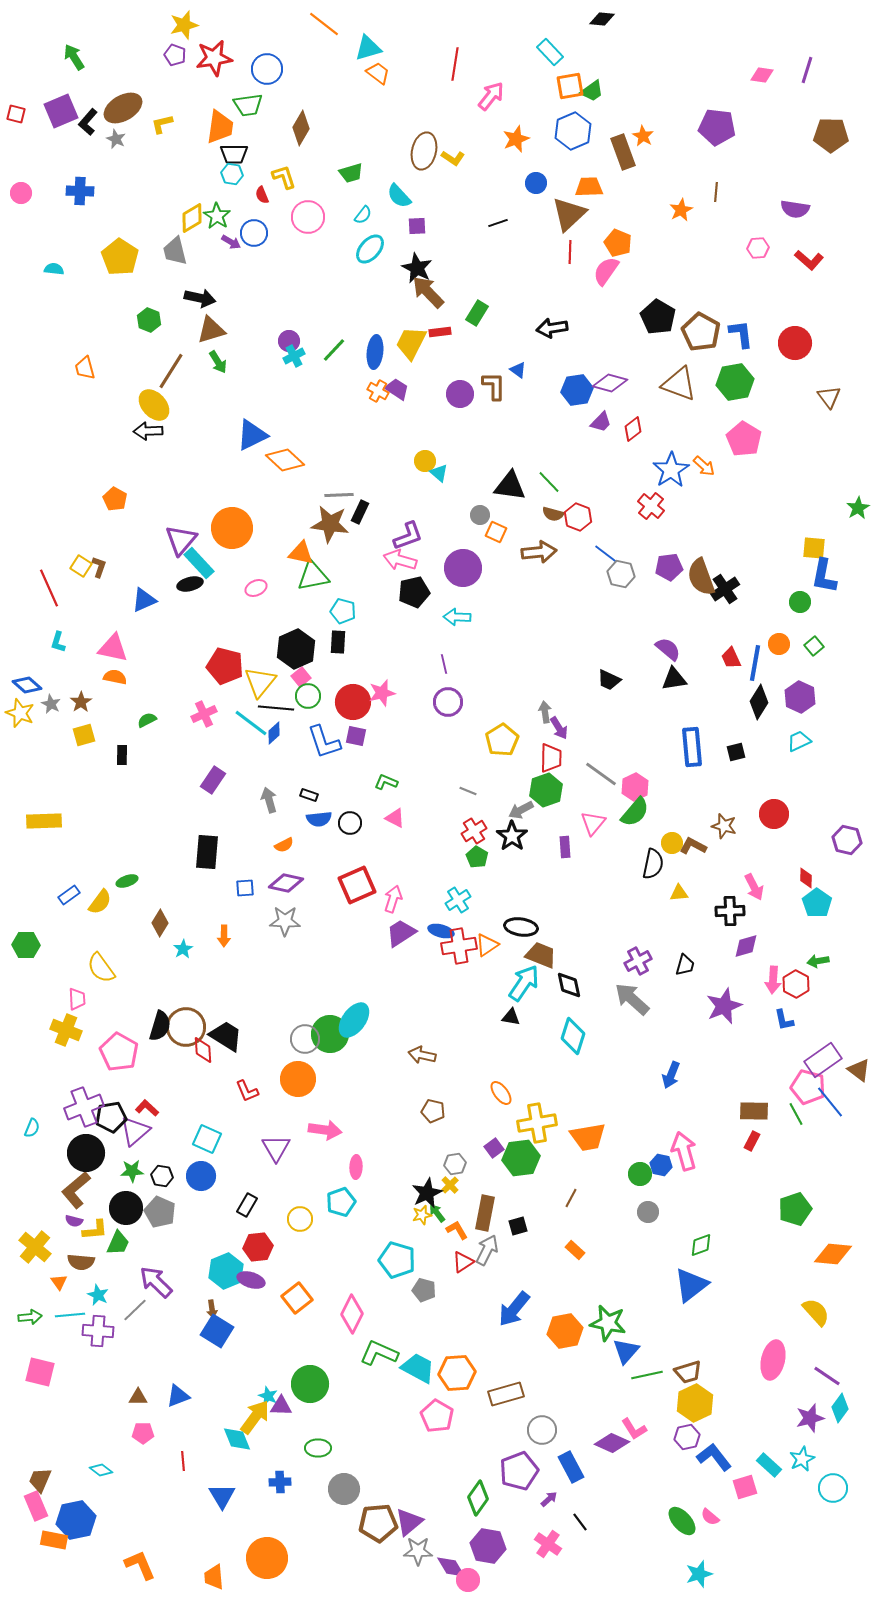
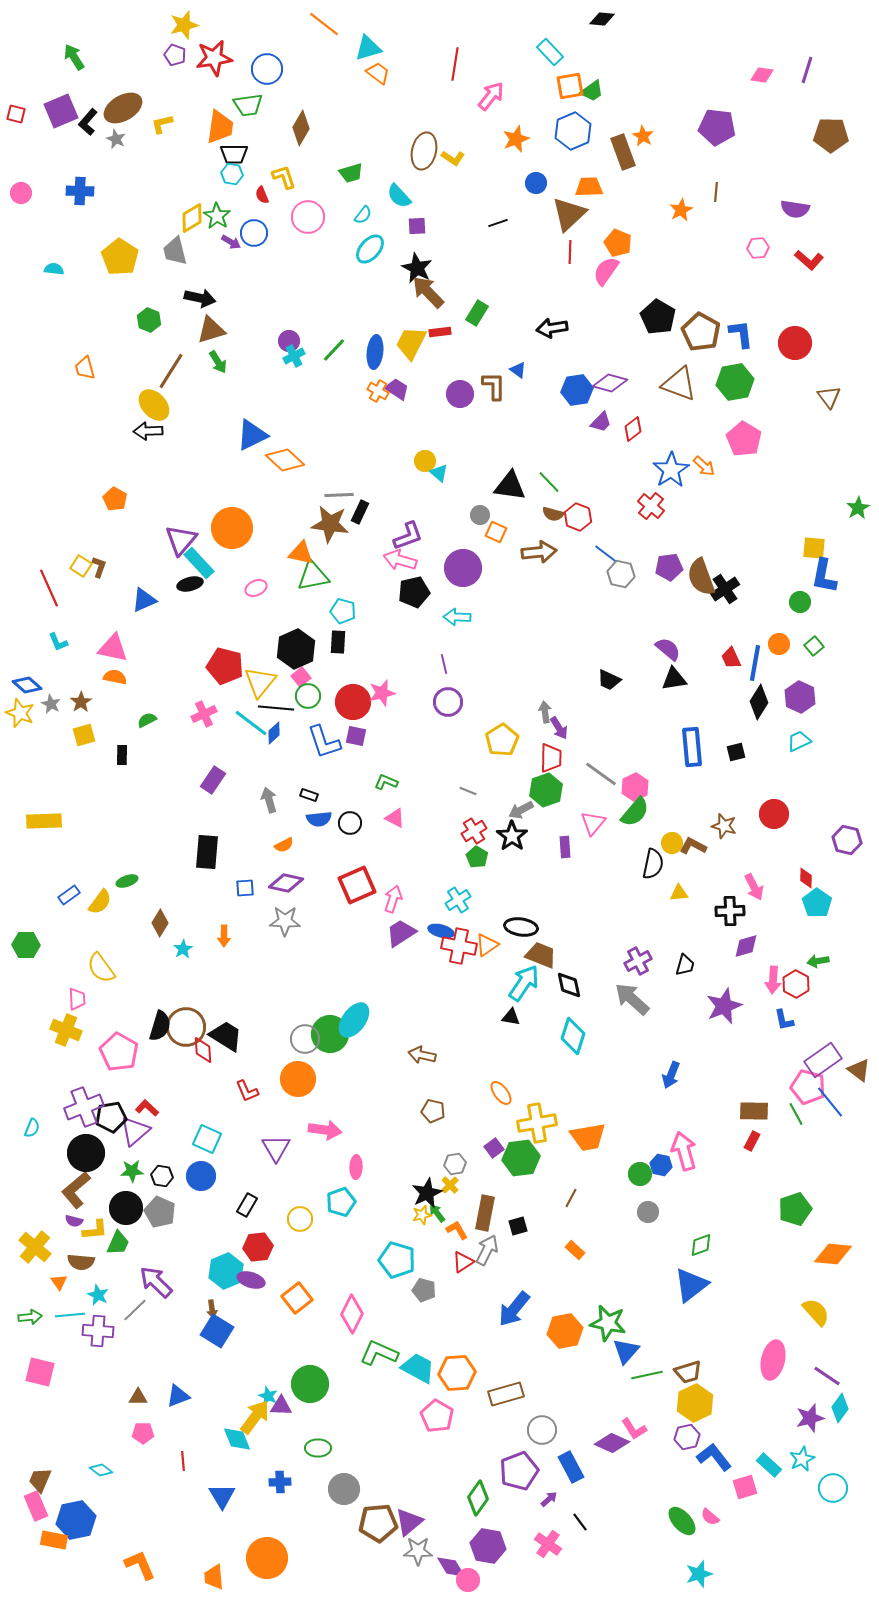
cyan L-shape at (58, 642): rotated 40 degrees counterclockwise
red cross at (459, 946): rotated 20 degrees clockwise
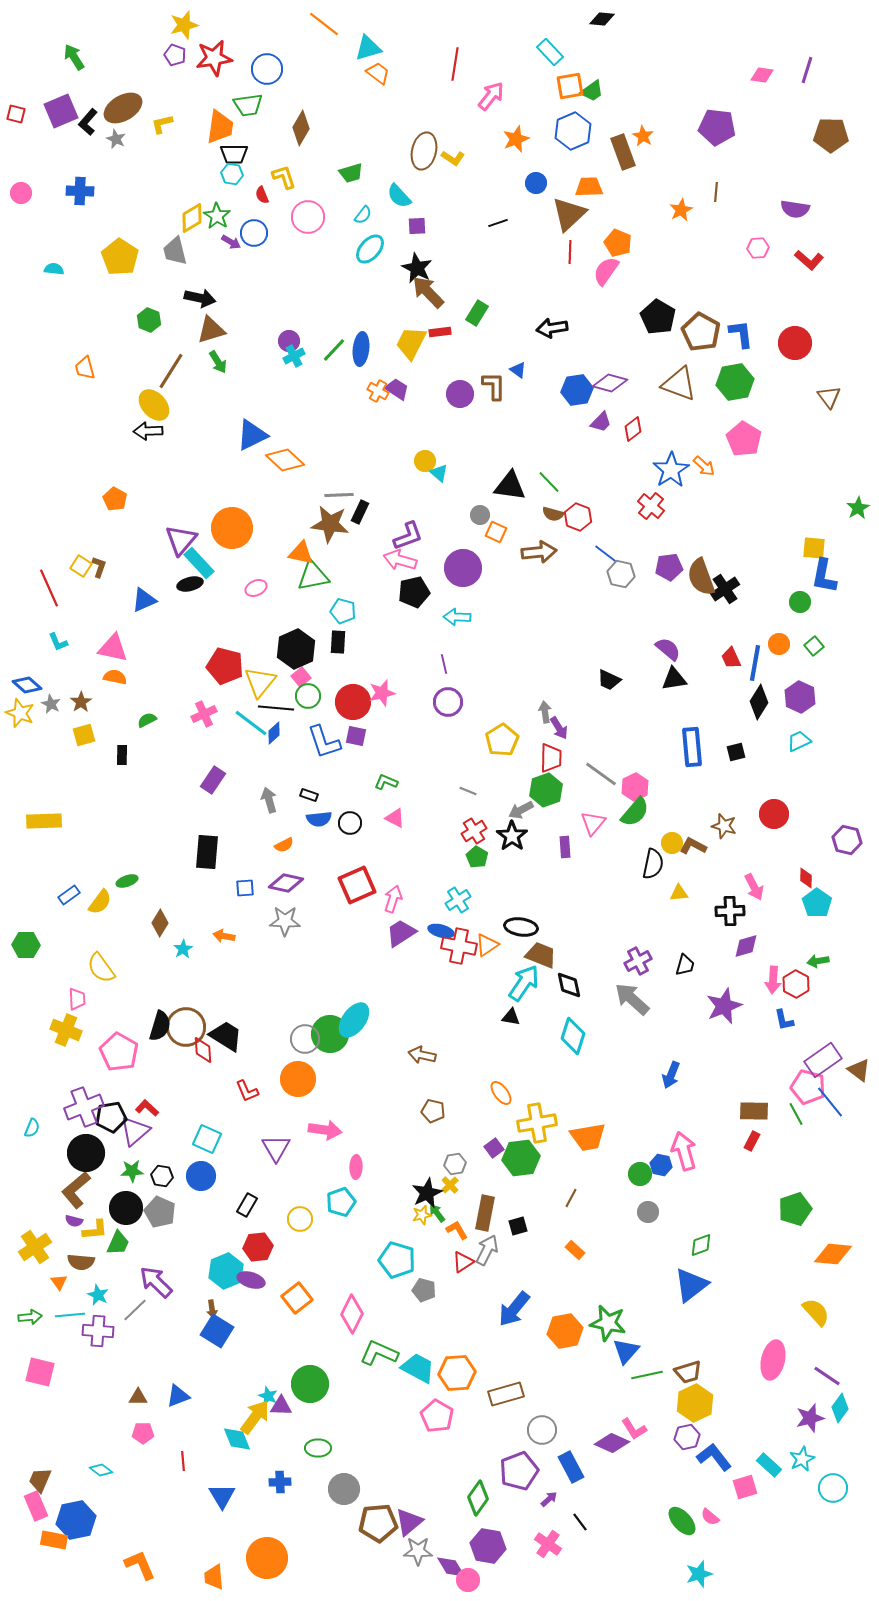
blue ellipse at (375, 352): moved 14 px left, 3 px up
orange arrow at (224, 936): rotated 100 degrees clockwise
yellow cross at (35, 1247): rotated 16 degrees clockwise
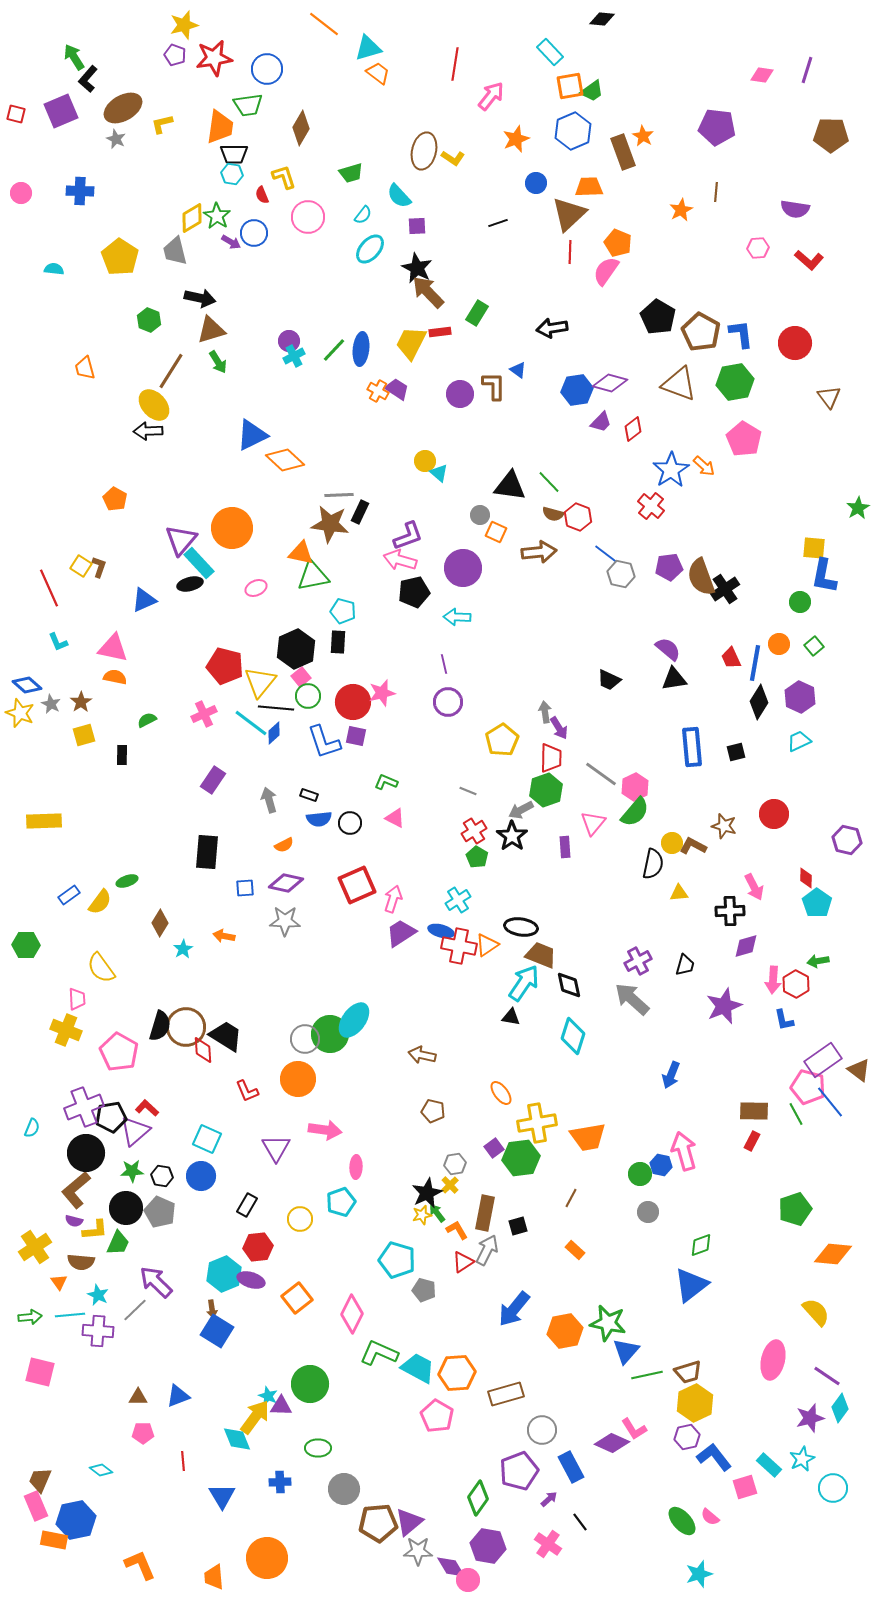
black L-shape at (88, 122): moved 43 px up
cyan hexagon at (226, 1271): moved 2 px left, 3 px down
